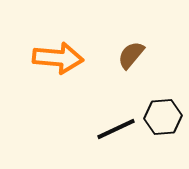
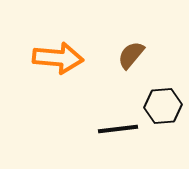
black hexagon: moved 11 px up
black line: moved 2 px right; rotated 18 degrees clockwise
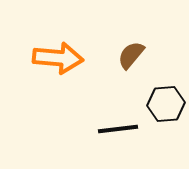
black hexagon: moved 3 px right, 2 px up
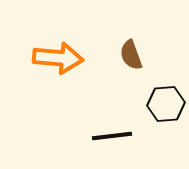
brown semicircle: rotated 60 degrees counterclockwise
black line: moved 6 px left, 7 px down
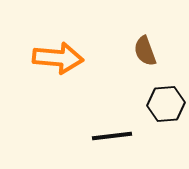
brown semicircle: moved 14 px right, 4 px up
